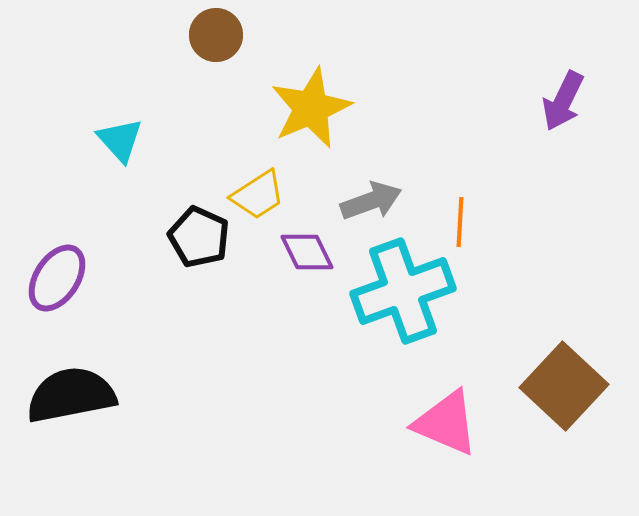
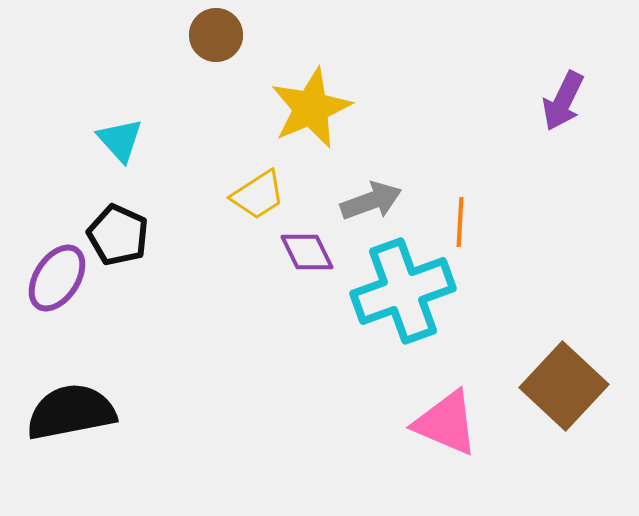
black pentagon: moved 81 px left, 2 px up
black semicircle: moved 17 px down
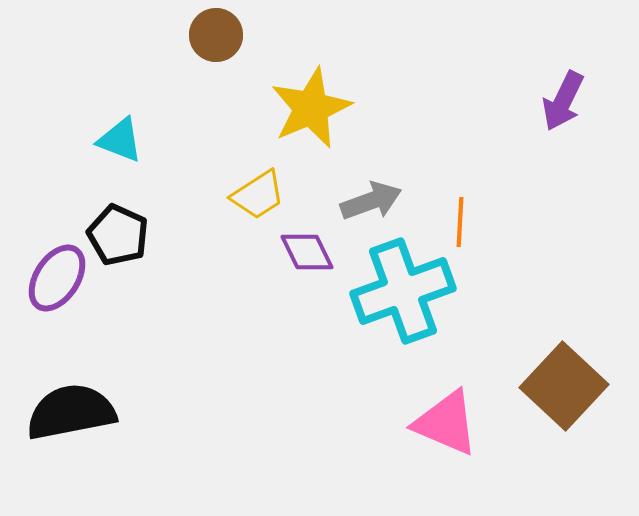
cyan triangle: rotated 27 degrees counterclockwise
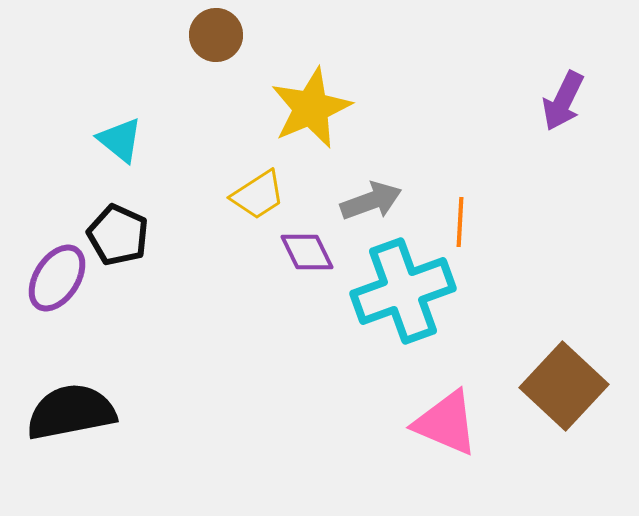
cyan triangle: rotated 18 degrees clockwise
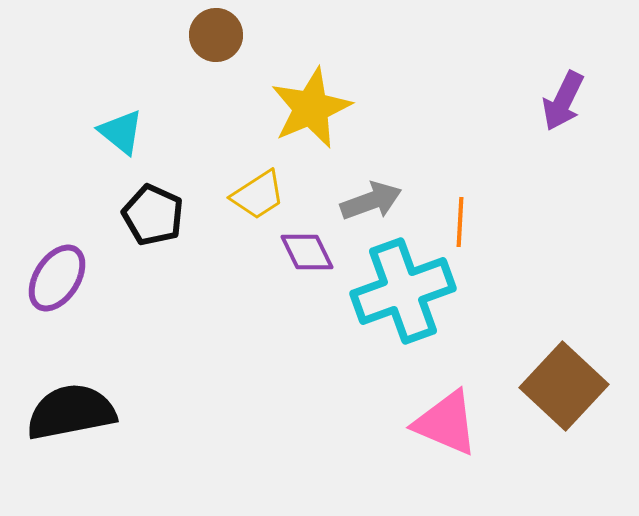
cyan triangle: moved 1 px right, 8 px up
black pentagon: moved 35 px right, 20 px up
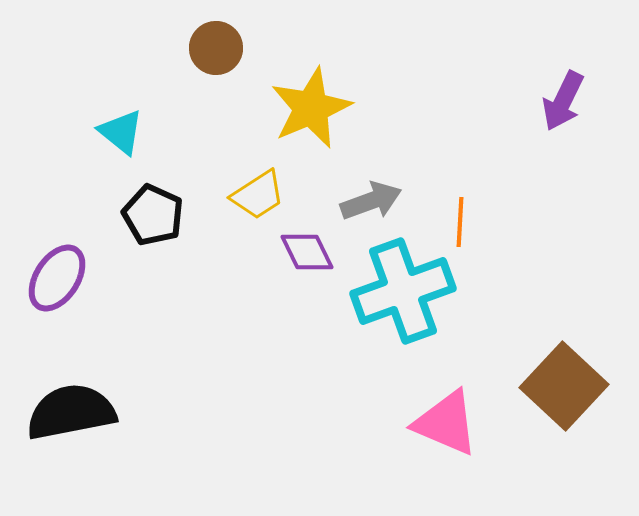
brown circle: moved 13 px down
